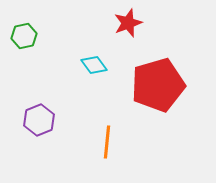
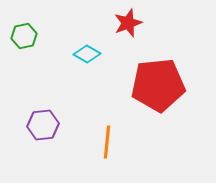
cyan diamond: moved 7 px left, 11 px up; rotated 24 degrees counterclockwise
red pentagon: rotated 10 degrees clockwise
purple hexagon: moved 4 px right, 5 px down; rotated 16 degrees clockwise
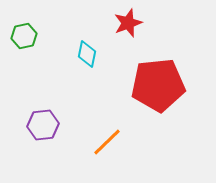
cyan diamond: rotated 72 degrees clockwise
orange line: rotated 40 degrees clockwise
